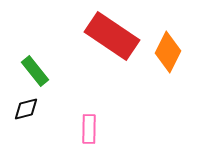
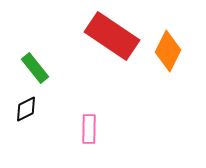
orange diamond: moved 1 px up
green rectangle: moved 3 px up
black diamond: rotated 12 degrees counterclockwise
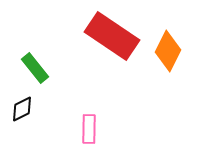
black diamond: moved 4 px left
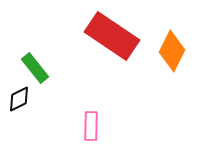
orange diamond: moved 4 px right
black diamond: moved 3 px left, 10 px up
pink rectangle: moved 2 px right, 3 px up
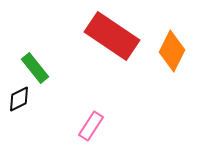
pink rectangle: rotated 32 degrees clockwise
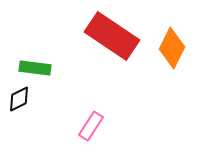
orange diamond: moved 3 px up
green rectangle: rotated 44 degrees counterclockwise
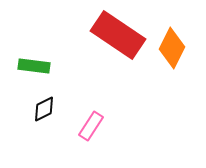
red rectangle: moved 6 px right, 1 px up
green rectangle: moved 1 px left, 2 px up
black diamond: moved 25 px right, 10 px down
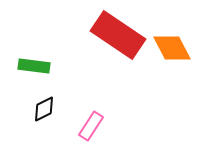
orange diamond: rotated 54 degrees counterclockwise
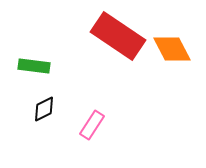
red rectangle: moved 1 px down
orange diamond: moved 1 px down
pink rectangle: moved 1 px right, 1 px up
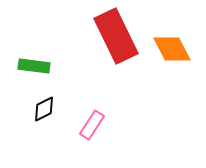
red rectangle: moved 2 px left; rotated 30 degrees clockwise
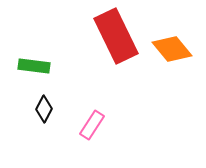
orange diamond: rotated 12 degrees counterclockwise
black diamond: rotated 36 degrees counterclockwise
